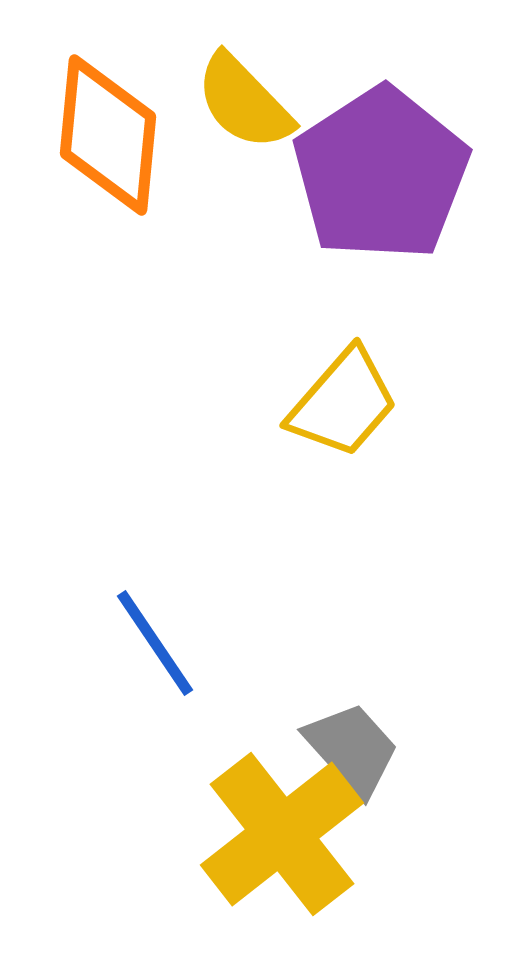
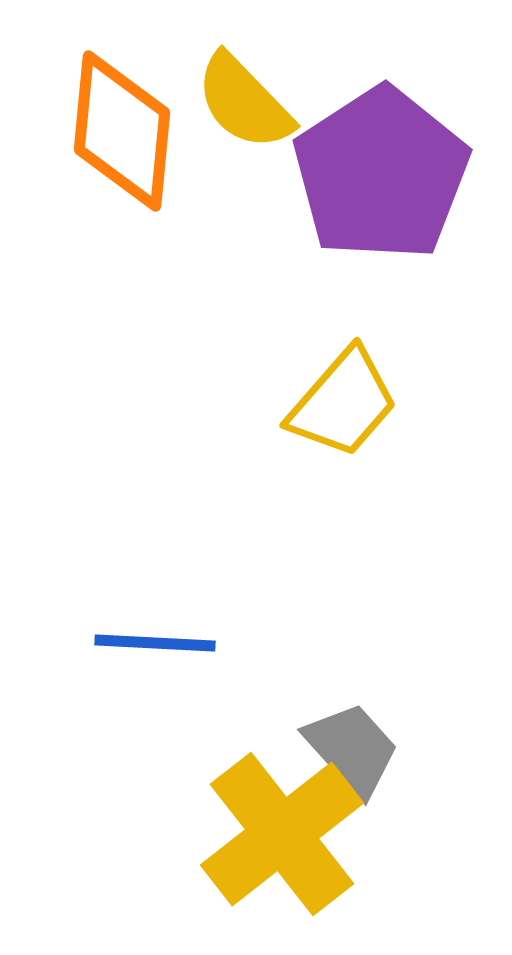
orange diamond: moved 14 px right, 4 px up
blue line: rotated 53 degrees counterclockwise
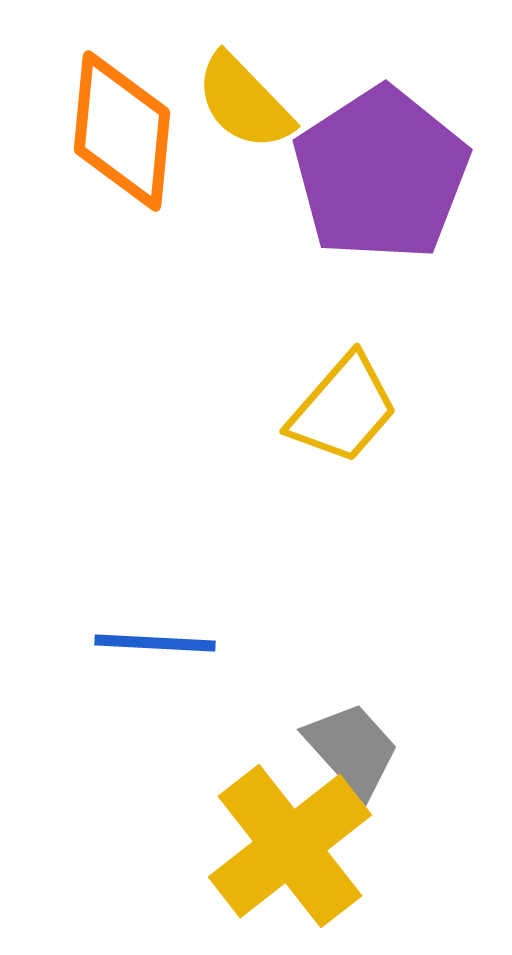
yellow trapezoid: moved 6 px down
yellow cross: moved 8 px right, 12 px down
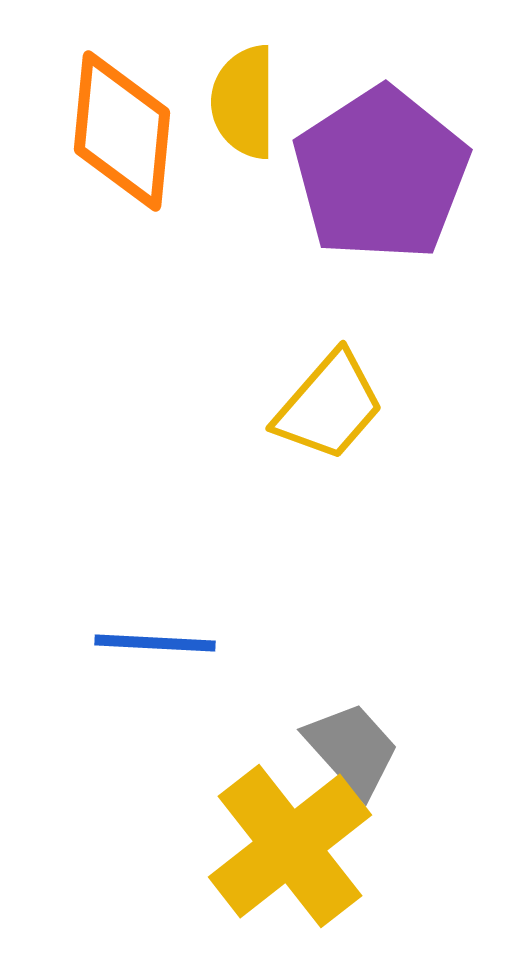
yellow semicircle: rotated 44 degrees clockwise
yellow trapezoid: moved 14 px left, 3 px up
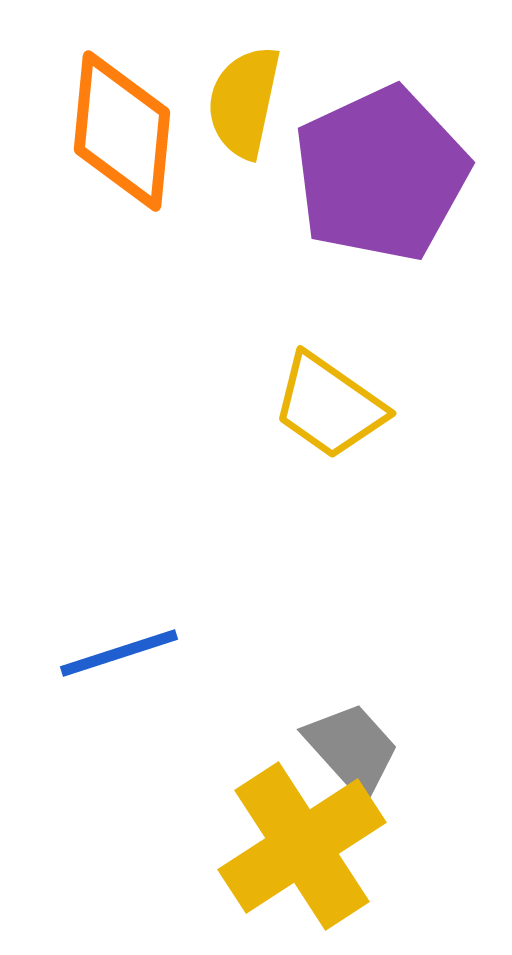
yellow semicircle: rotated 12 degrees clockwise
purple pentagon: rotated 8 degrees clockwise
yellow trapezoid: rotated 84 degrees clockwise
blue line: moved 36 px left, 10 px down; rotated 21 degrees counterclockwise
yellow cross: moved 12 px right; rotated 5 degrees clockwise
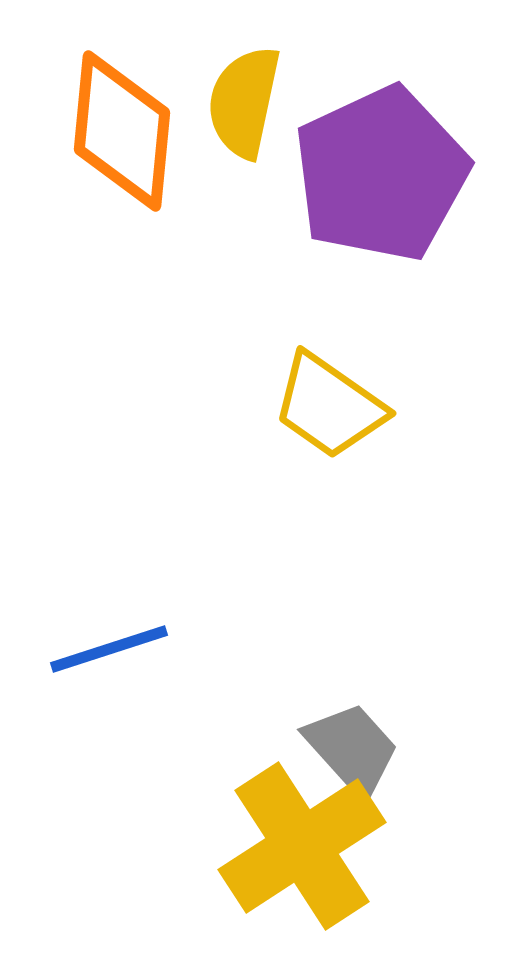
blue line: moved 10 px left, 4 px up
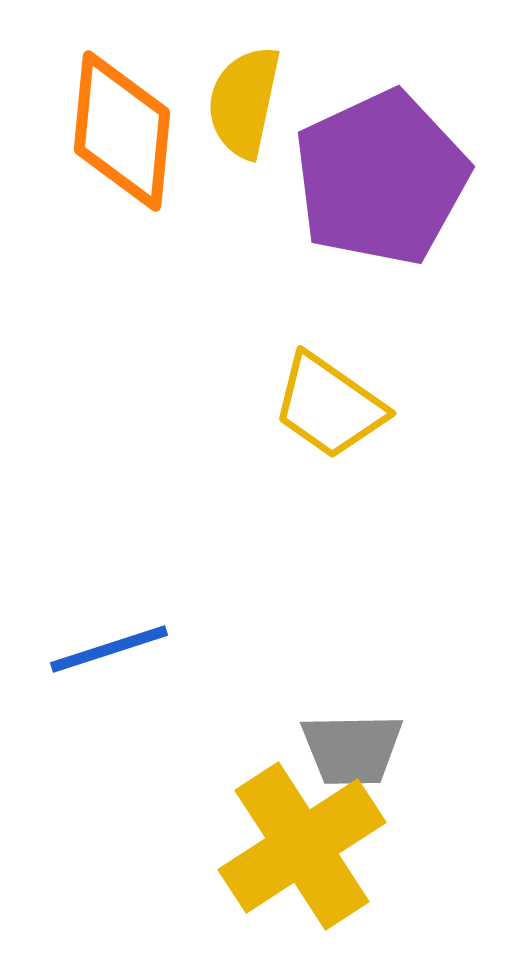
purple pentagon: moved 4 px down
gray trapezoid: rotated 131 degrees clockwise
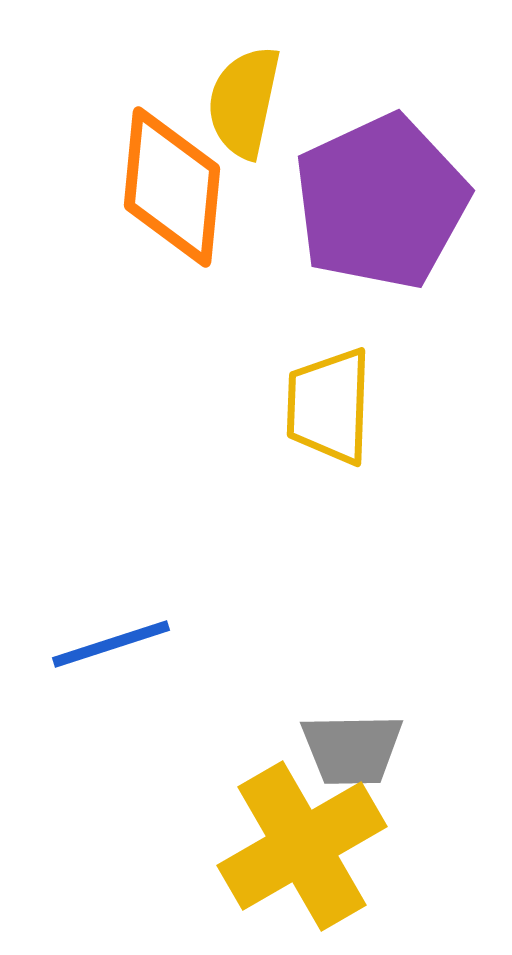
orange diamond: moved 50 px right, 56 px down
purple pentagon: moved 24 px down
yellow trapezoid: rotated 57 degrees clockwise
blue line: moved 2 px right, 5 px up
yellow cross: rotated 3 degrees clockwise
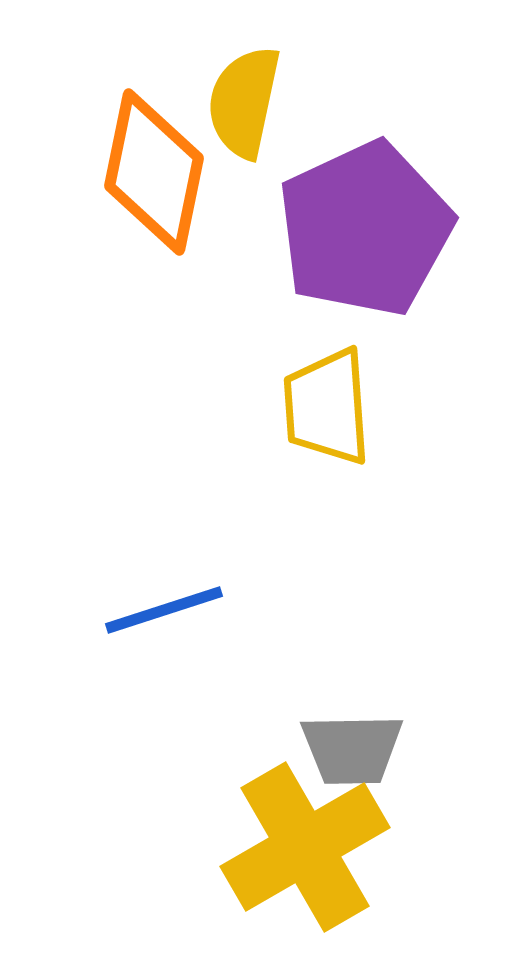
orange diamond: moved 18 px left, 15 px up; rotated 6 degrees clockwise
purple pentagon: moved 16 px left, 27 px down
yellow trapezoid: moved 2 px left, 1 px down; rotated 6 degrees counterclockwise
blue line: moved 53 px right, 34 px up
yellow cross: moved 3 px right, 1 px down
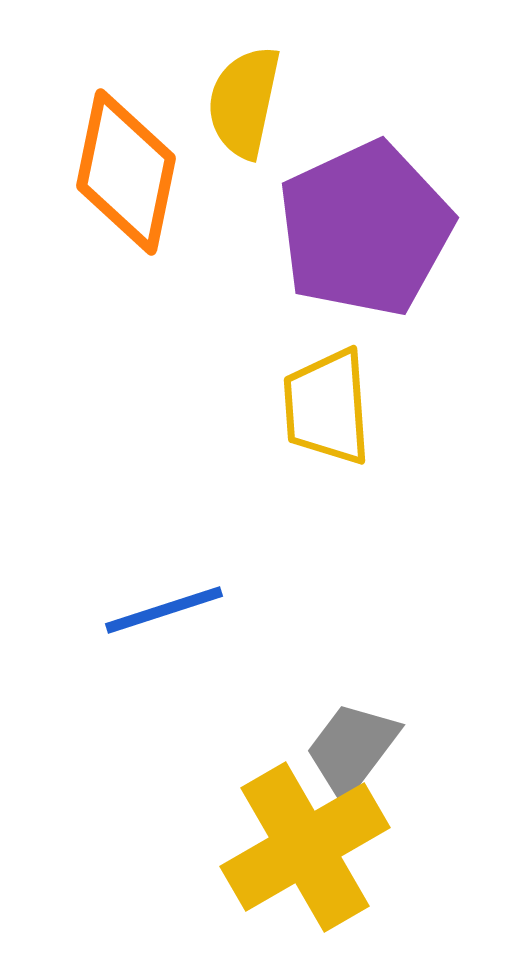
orange diamond: moved 28 px left
gray trapezoid: rotated 128 degrees clockwise
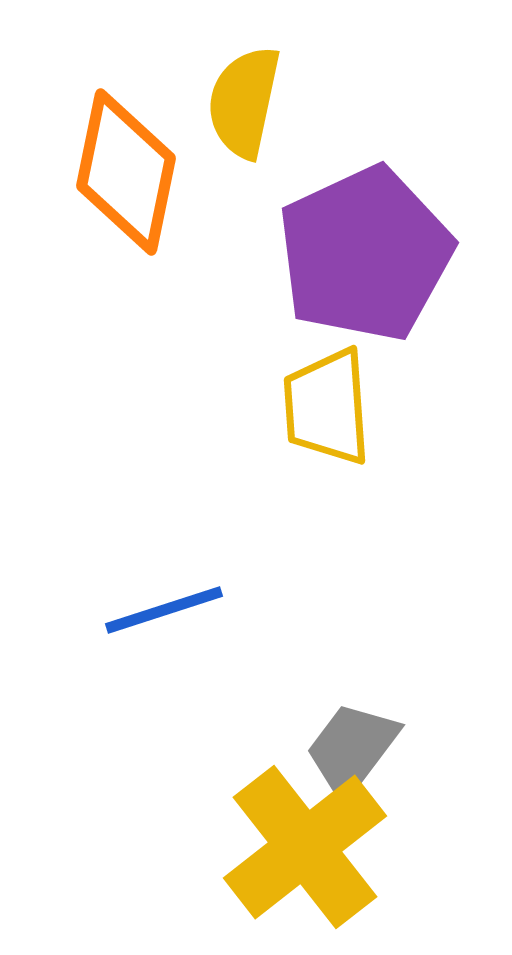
purple pentagon: moved 25 px down
yellow cross: rotated 8 degrees counterclockwise
